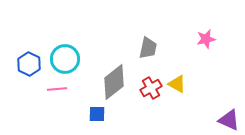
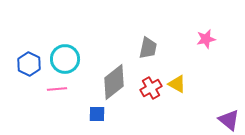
purple triangle: rotated 15 degrees clockwise
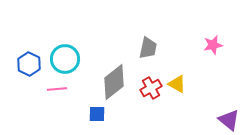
pink star: moved 7 px right, 6 px down
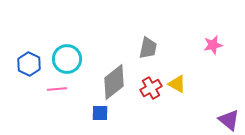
cyan circle: moved 2 px right
blue square: moved 3 px right, 1 px up
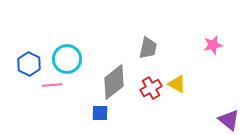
pink line: moved 5 px left, 4 px up
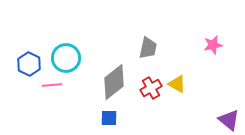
cyan circle: moved 1 px left, 1 px up
blue square: moved 9 px right, 5 px down
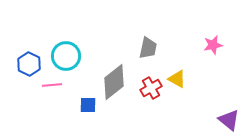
cyan circle: moved 2 px up
yellow triangle: moved 5 px up
blue square: moved 21 px left, 13 px up
